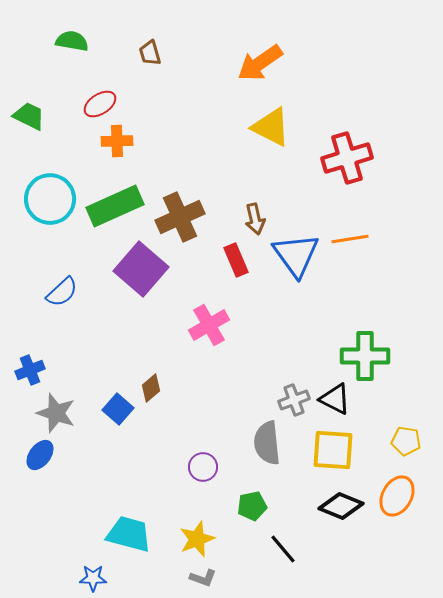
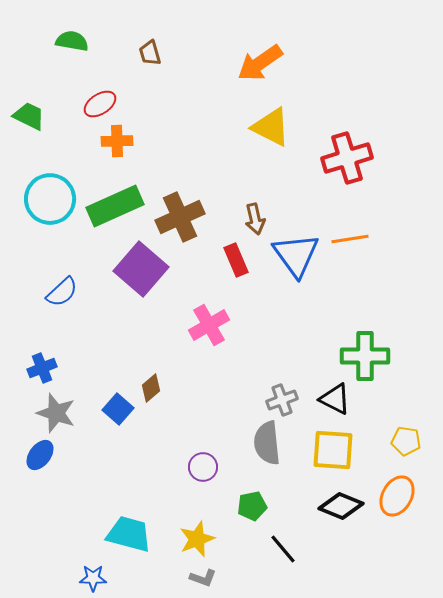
blue cross: moved 12 px right, 2 px up
gray cross: moved 12 px left
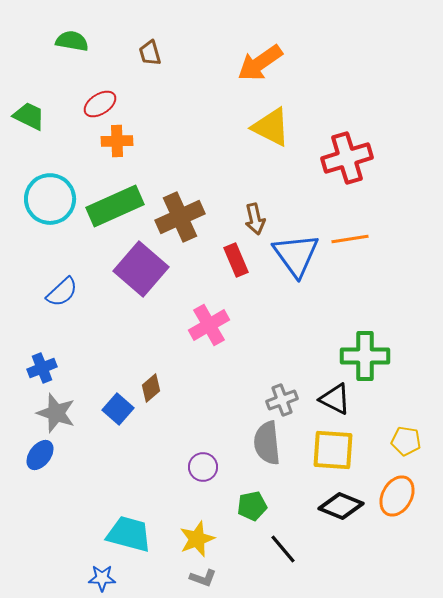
blue star: moved 9 px right
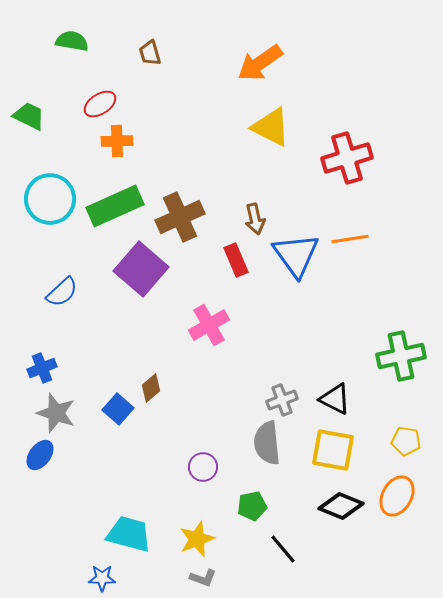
green cross: moved 36 px right; rotated 12 degrees counterclockwise
yellow square: rotated 6 degrees clockwise
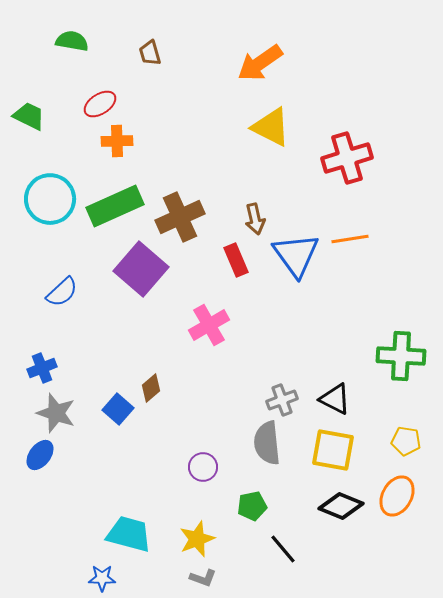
green cross: rotated 15 degrees clockwise
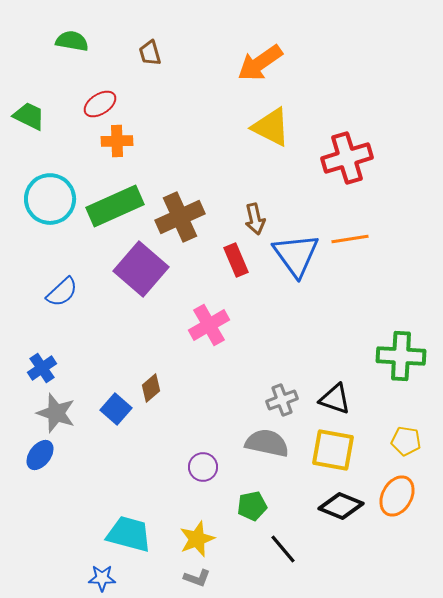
blue cross: rotated 12 degrees counterclockwise
black triangle: rotated 8 degrees counterclockwise
blue square: moved 2 px left
gray semicircle: rotated 108 degrees clockwise
gray L-shape: moved 6 px left
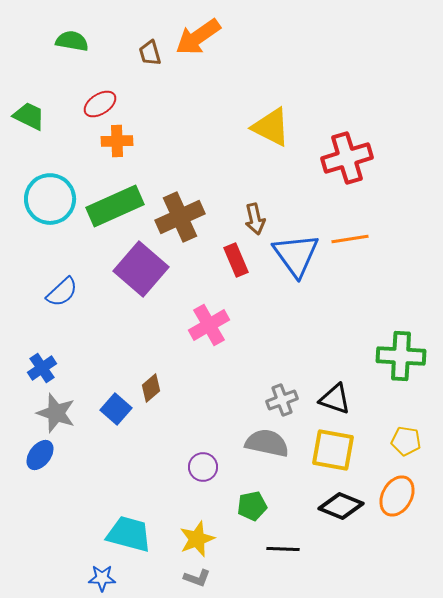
orange arrow: moved 62 px left, 26 px up
black line: rotated 48 degrees counterclockwise
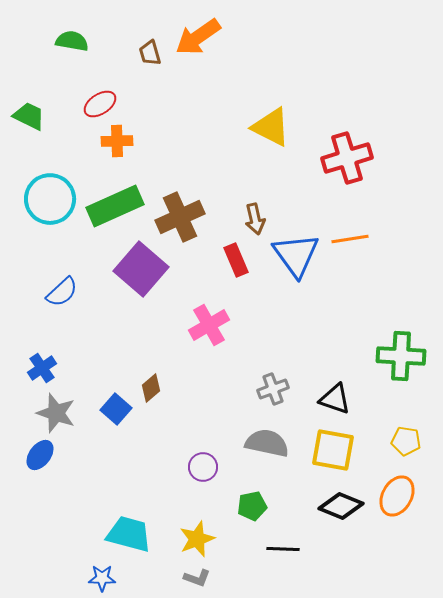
gray cross: moved 9 px left, 11 px up
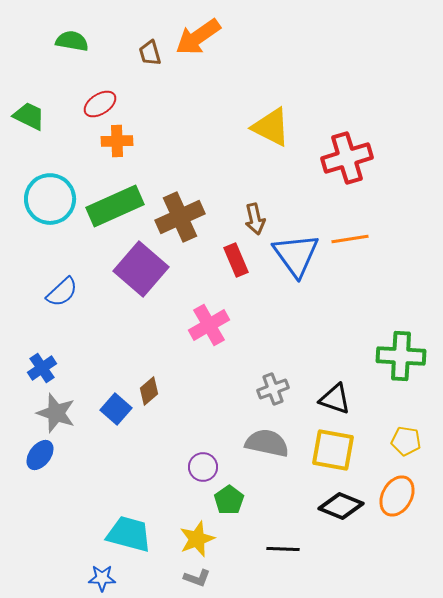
brown diamond: moved 2 px left, 3 px down
green pentagon: moved 23 px left, 6 px up; rotated 24 degrees counterclockwise
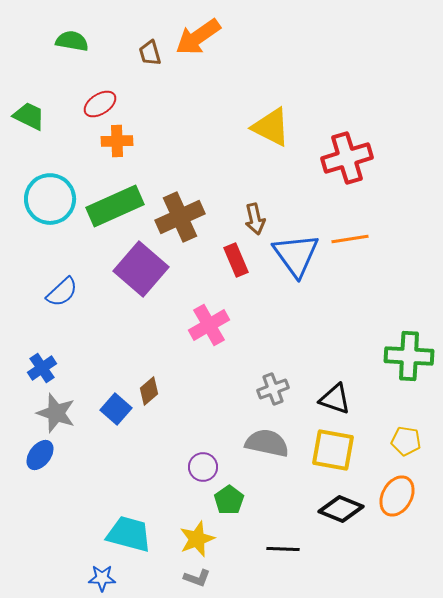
green cross: moved 8 px right
black diamond: moved 3 px down
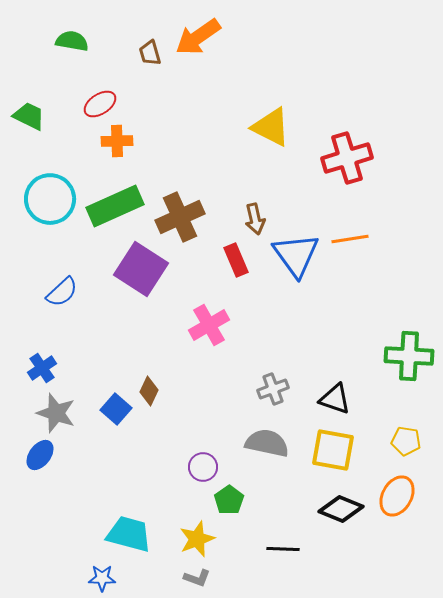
purple square: rotated 8 degrees counterclockwise
brown diamond: rotated 24 degrees counterclockwise
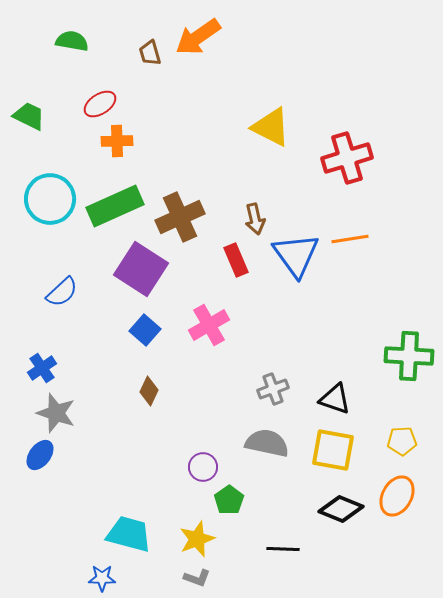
blue square: moved 29 px right, 79 px up
yellow pentagon: moved 4 px left; rotated 12 degrees counterclockwise
